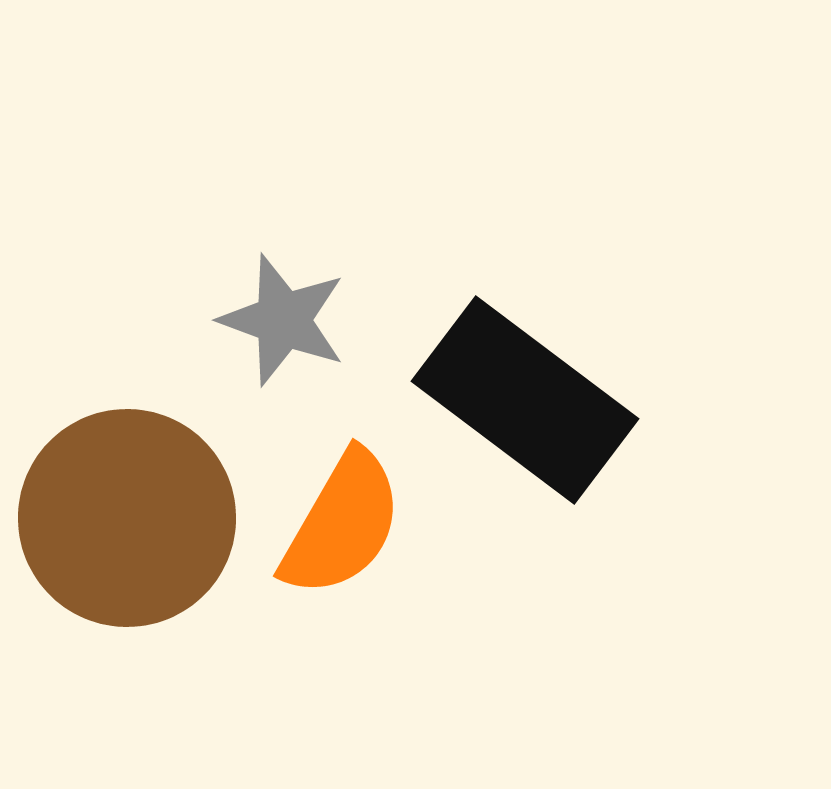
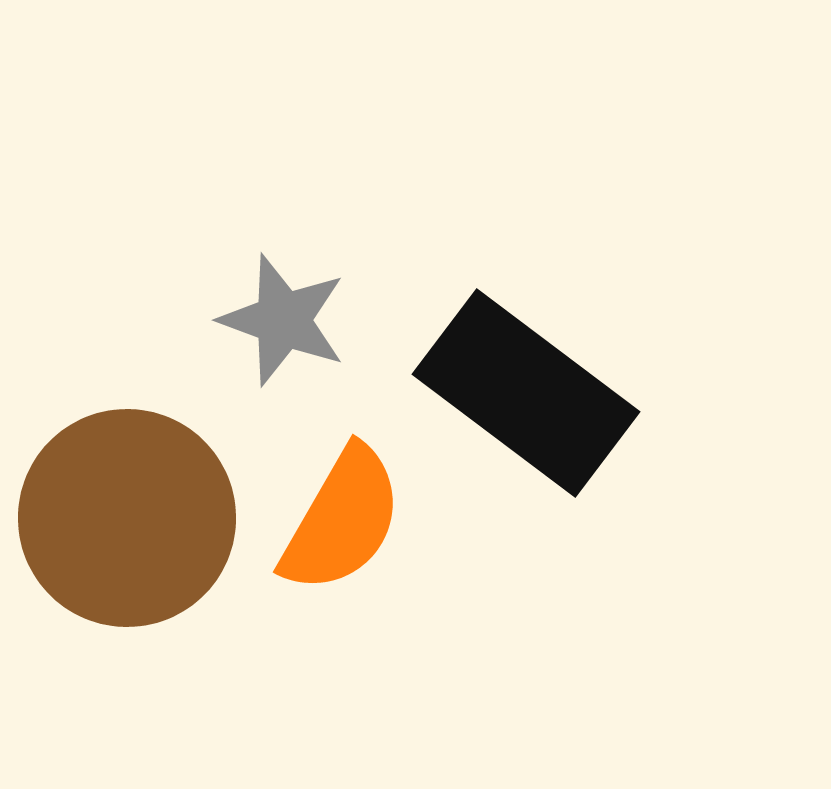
black rectangle: moved 1 px right, 7 px up
orange semicircle: moved 4 px up
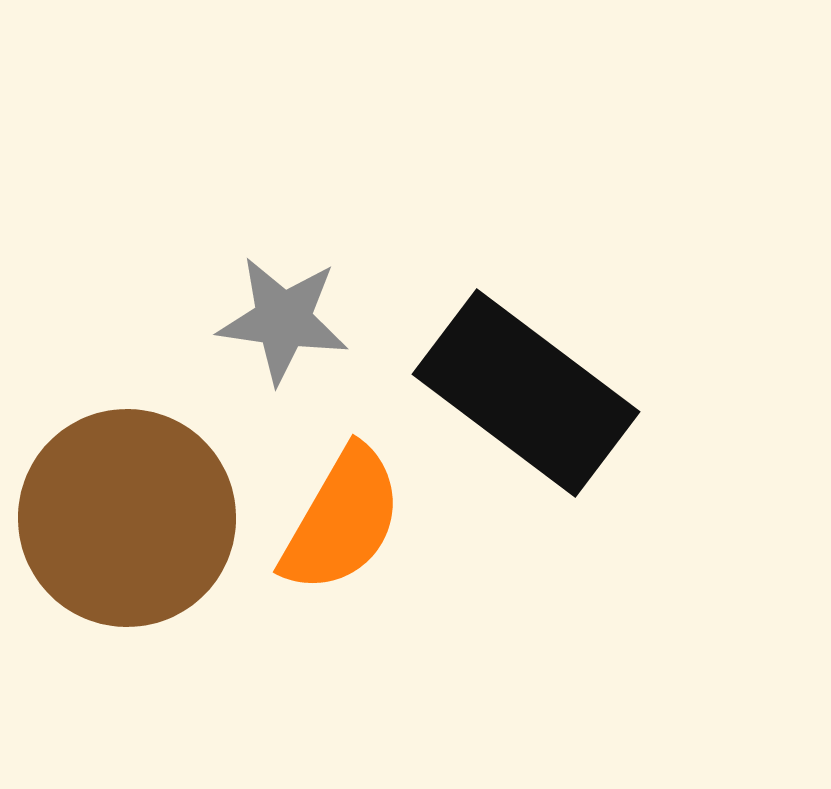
gray star: rotated 12 degrees counterclockwise
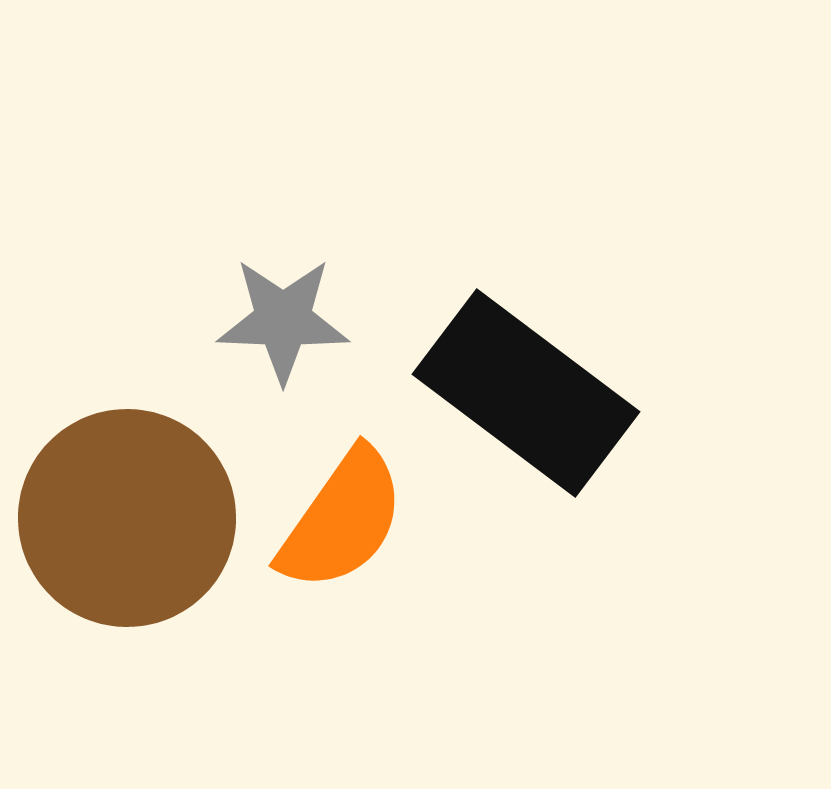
gray star: rotated 6 degrees counterclockwise
orange semicircle: rotated 5 degrees clockwise
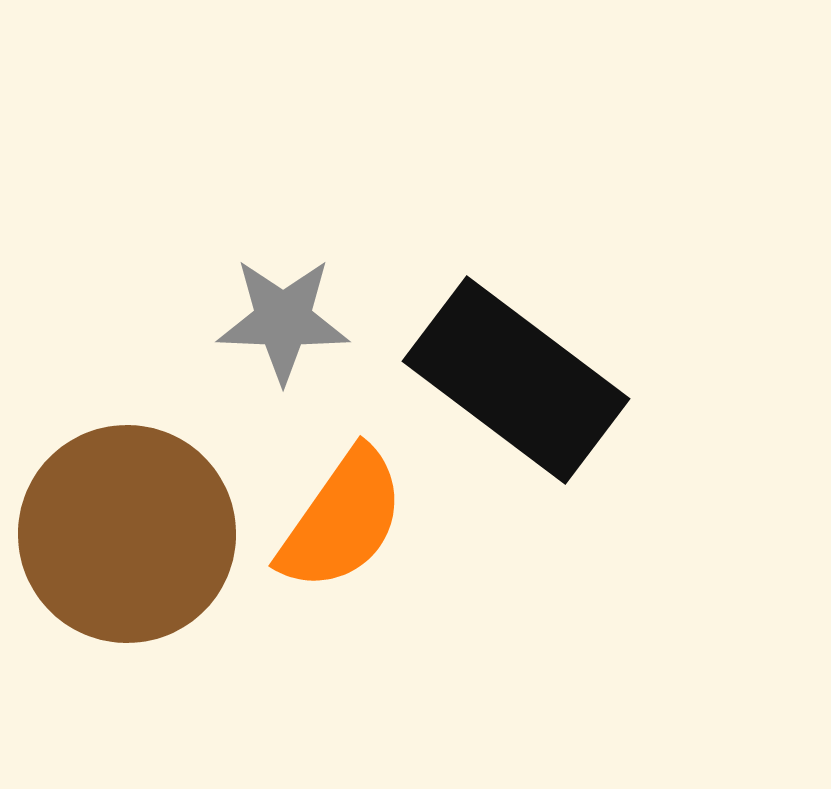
black rectangle: moved 10 px left, 13 px up
brown circle: moved 16 px down
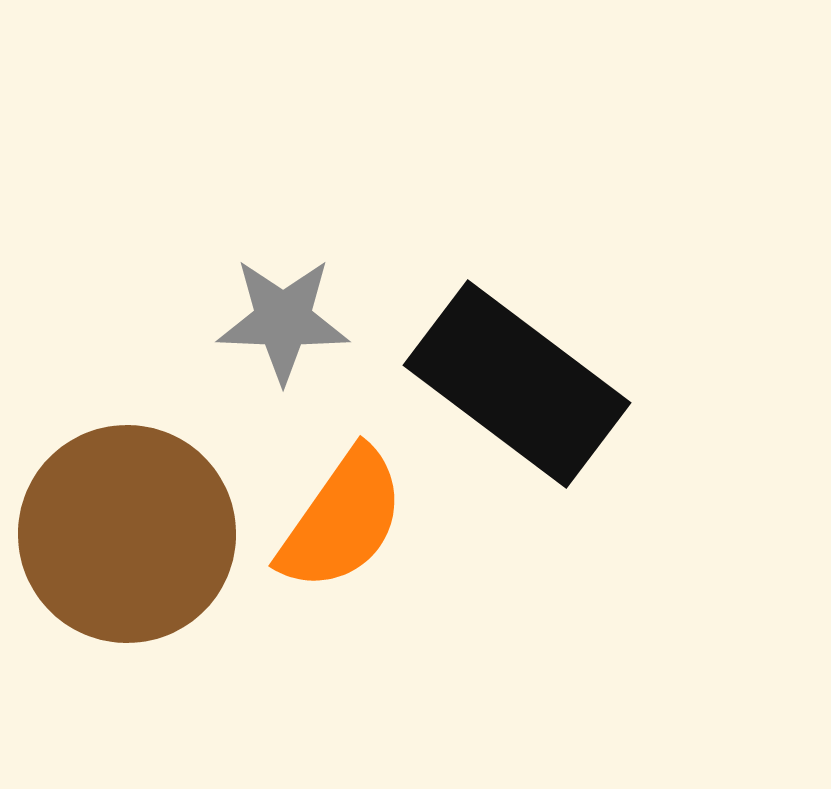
black rectangle: moved 1 px right, 4 px down
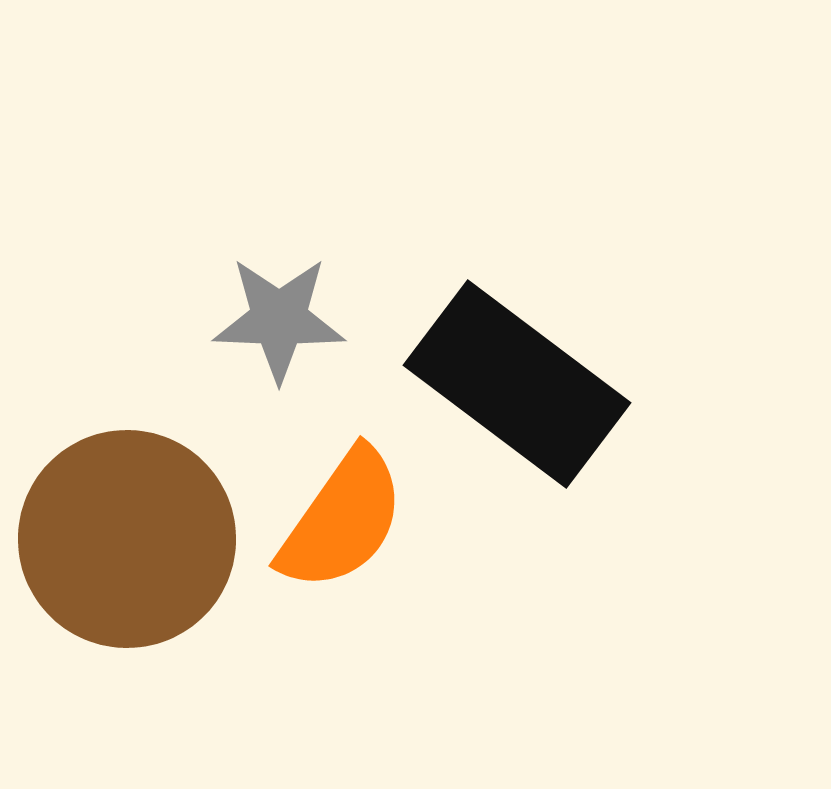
gray star: moved 4 px left, 1 px up
brown circle: moved 5 px down
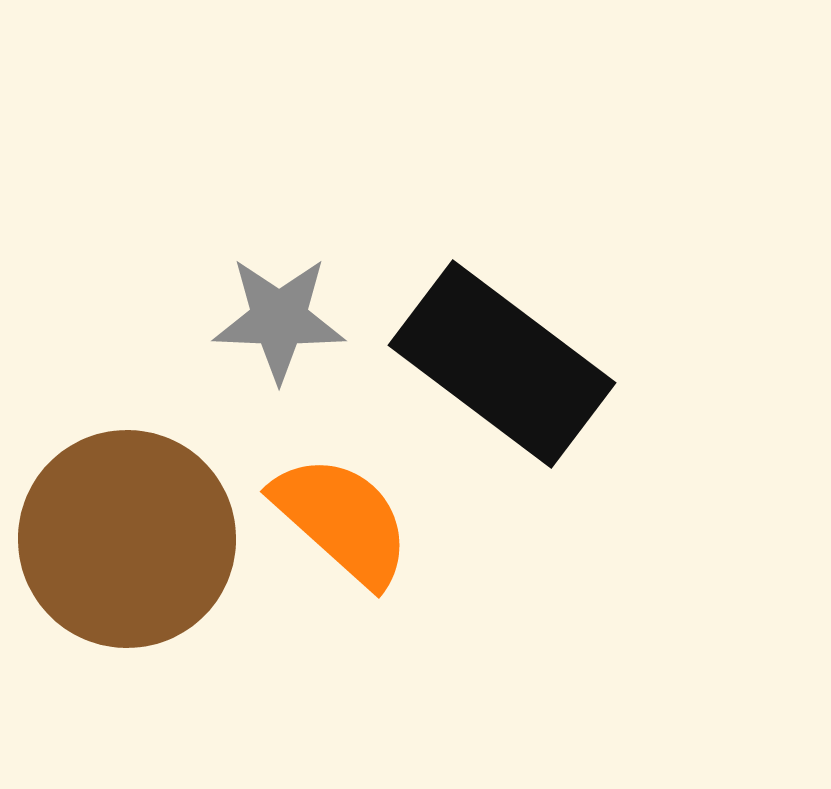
black rectangle: moved 15 px left, 20 px up
orange semicircle: rotated 83 degrees counterclockwise
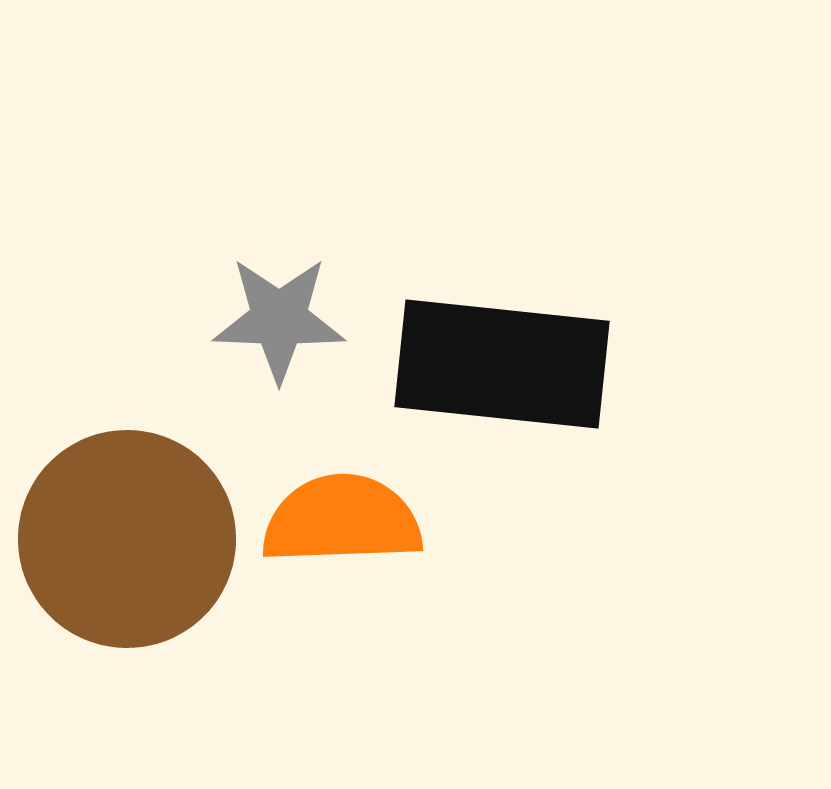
black rectangle: rotated 31 degrees counterclockwise
orange semicircle: rotated 44 degrees counterclockwise
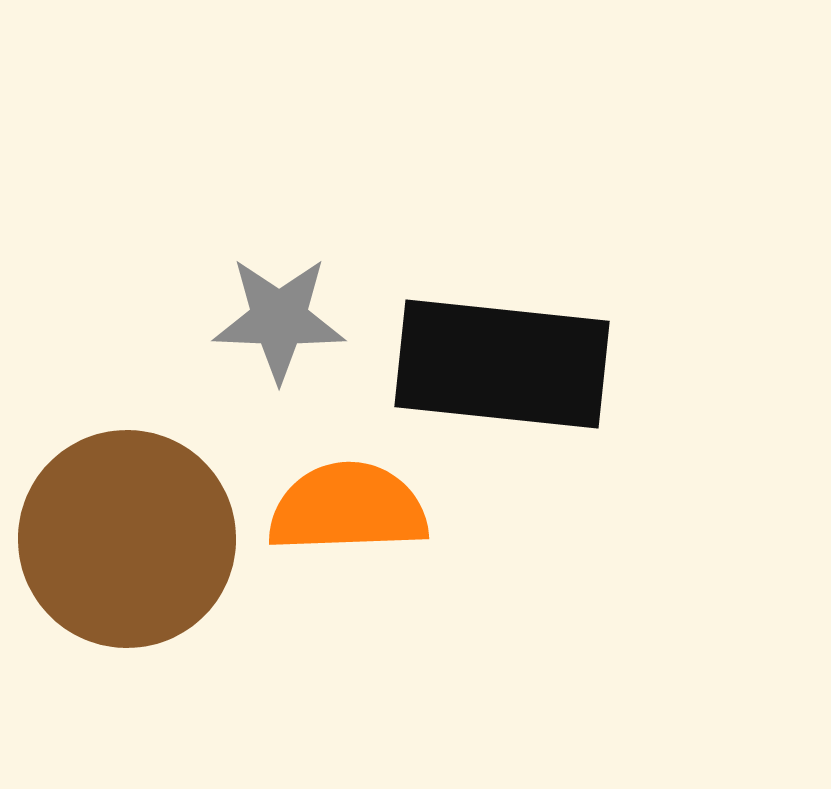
orange semicircle: moved 6 px right, 12 px up
